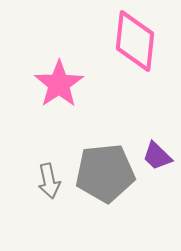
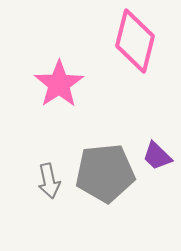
pink diamond: rotated 8 degrees clockwise
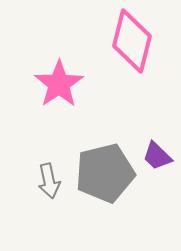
pink diamond: moved 3 px left
gray pentagon: rotated 8 degrees counterclockwise
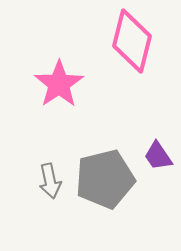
purple trapezoid: moved 1 px right; rotated 12 degrees clockwise
gray pentagon: moved 6 px down
gray arrow: moved 1 px right
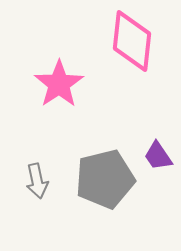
pink diamond: rotated 8 degrees counterclockwise
gray arrow: moved 13 px left
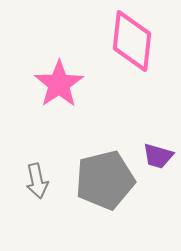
purple trapezoid: rotated 40 degrees counterclockwise
gray pentagon: moved 1 px down
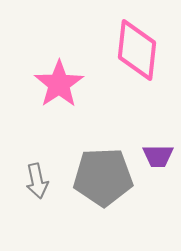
pink diamond: moved 5 px right, 9 px down
purple trapezoid: rotated 16 degrees counterclockwise
gray pentagon: moved 2 px left, 3 px up; rotated 12 degrees clockwise
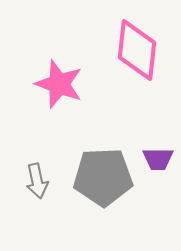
pink star: rotated 18 degrees counterclockwise
purple trapezoid: moved 3 px down
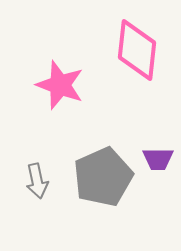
pink star: moved 1 px right, 1 px down
gray pentagon: rotated 22 degrees counterclockwise
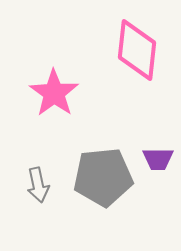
pink star: moved 6 px left, 8 px down; rotated 15 degrees clockwise
gray pentagon: rotated 18 degrees clockwise
gray arrow: moved 1 px right, 4 px down
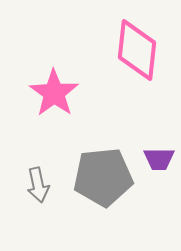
purple trapezoid: moved 1 px right
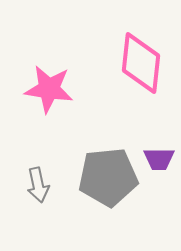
pink diamond: moved 4 px right, 13 px down
pink star: moved 5 px left, 4 px up; rotated 27 degrees counterclockwise
gray pentagon: moved 5 px right
